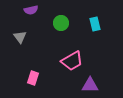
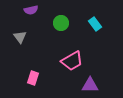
cyan rectangle: rotated 24 degrees counterclockwise
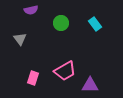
gray triangle: moved 2 px down
pink trapezoid: moved 7 px left, 10 px down
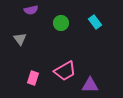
cyan rectangle: moved 2 px up
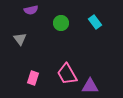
pink trapezoid: moved 2 px right, 3 px down; rotated 90 degrees clockwise
purple triangle: moved 1 px down
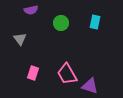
cyan rectangle: rotated 48 degrees clockwise
pink rectangle: moved 5 px up
purple triangle: rotated 18 degrees clockwise
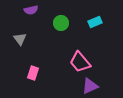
cyan rectangle: rotated 56 degrees clockwise
pink trapezoid: moved 13 px right, 12 px up; rotated 10 degrees counterclockwise
purple triangle: rotated 42 degrees counterclockwise
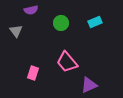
gray triangle: moved 4 px left, 8 px up
pink trapezoid: moved 13 px left
purple triangle: moved 1 px left, 1 px up
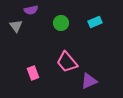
gray triangle: moved 5 px up
pink rectangle: rotated 40 degrees counterclockwise
purple triangle: moved 4 px up
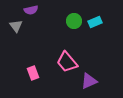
green circle: moved 13 px right, 2 px up
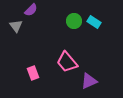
purple semicircle: rotated 32 degrees counterclockwise
cyan rectangle: moved 1 px left; rotated 56 degrees clockwise
